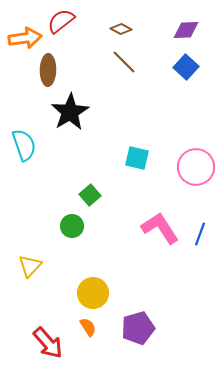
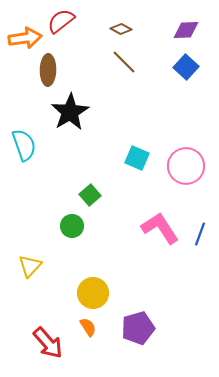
cyan square: rotated 10 degrees clockwise
pink circle: moved 10 px left, 1 px up
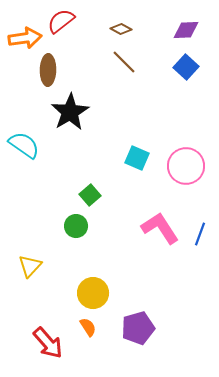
cyan semicircle: rotated 36 degrees counterclockwise
green circle: moved 4 px right
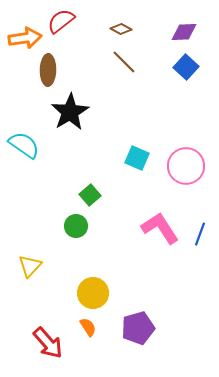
purple diamond: moved 2 px left, 2 px down
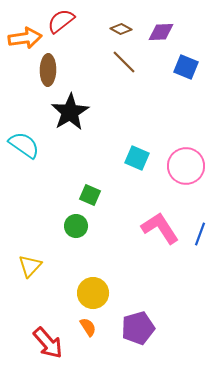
purple diamond: moved 23 px left
blue square: rotated 20 degrees counterclockwise
green square: rotated 25 degrees counterclockwise
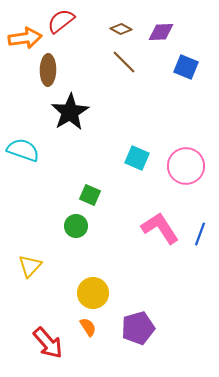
cyan semicircle: moved 1 px left, 5 px down; rotated 16 degrees counterclockwise
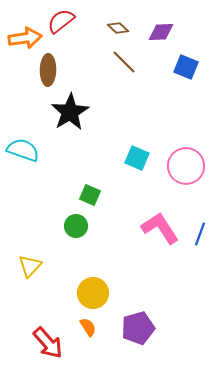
brown diamond: moved 3 px left, 1 px up; rotated 15 degrees clockwise
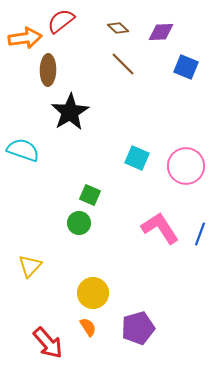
brown line: moved 1 px left, 2 px down
green circle: moved 3 px right, 3 px up
